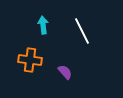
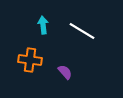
white line: rotated 32 degrees counterclockwise
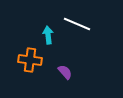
cyan arrow: moved 5 px right, 10 px down
white line: moved 5 px left, 7 px up; rotated 8 degrees counterclockwise
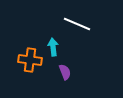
cyan arrow: moved 5 px right, 12 px down
purple semicircle: rotated 21 degrees clockwise
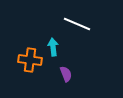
purple semicircle: moved 1 px right, 2 px down
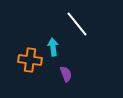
white line: rotated 28 degrees clockwise
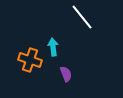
white line: moved 5 px right, 7 px up
orange cross: rotated 10 degrees clockwise
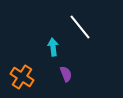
white line: moved 2 px left, 10 px down
orange cross: moved 8 px left, 17 px down; rotated 15 degrees clockwise
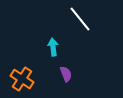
white line: moved 8 px up
orange cross: moved 2 px down
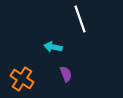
white line: rotated 20 degrees clockwise
cyan arrow: rotated 72 degrees counterclockwise
